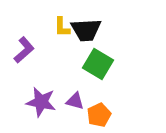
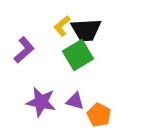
yellow L-shape: moved 1 px up; rotated 50 degrees clockwise
green square: moved 20 px left, 9 px up; rotated 28 degrees clockwise
orange pentagon: rotated 20 degrees counterclockwise
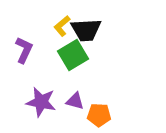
purple L-shape: rotated 24 degrees counterclockwise
green square: moved 5 px left
orange pentagon: rotated 25 degrees counterclockwise
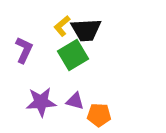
purple star: rotated 16 degrees counterclockwise
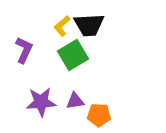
black trapezoid: moved 3 px right, 5 px up
purple triangle: rotated 24 degrees counterclockwise
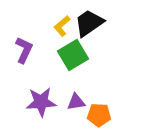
black trapezoid: moved 2 px up; rotated 148 degrees clockwise
purple triangle: moved 1 px right, 1 px down
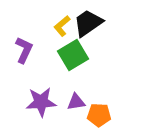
black trapezoid: moved 1 px left
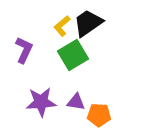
purple triangle: rotated 18 degrees clockwise
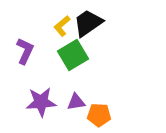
purple L-shape: moved 1 px right, 1 px down
purple triangle: rotated 18 degrees counterclockwise
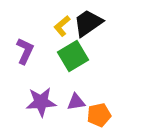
green square: moved 1 px down
orange pentagon: rotated 15 degrees counterclockwise
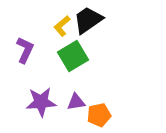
black trapezoid: moved 3 px up
purple L-shape: moved 1 px up
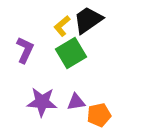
green square: moved 2 px left, 3 px up
purple star: moved 1 px right; rotated 8 degrees clockwise
